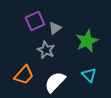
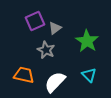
green star: rotated 15 degrees counterclockwise
orange trapezoid: rotated 120 degrees counterclockwise
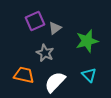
green star: rotated 25 degrees clockwise
gray star: moved 1 px left, 3 px down
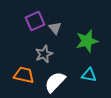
gray triangle: rotated 32 degrees counterclockwise
gray star: moved 1 px left, 1 px down; rotated 24 degrees clockwise
cyan triangle: rotated 35 degrees counterclockwise
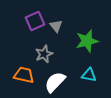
gray triangle: moved 1 px right, 2 px up
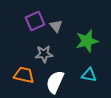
gray star: rotated 18 degrees clockwise
white semicircle: rotated 20 degrees counterclockwise
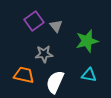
purple square: moved 1 px left; rotated 12 degrees counterclockwise
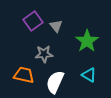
purple square: moved 1 px left
green star: rotated 20 degrees counterclockwise
cyan triangle: rotated 21 degrees clockwise
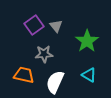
purple square: moved 1 px right, 4 px down
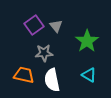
gray star: moved 1 px up
white semicircle: moved 3 px left, 2 px up; rotated 35 degrees counterclockwise
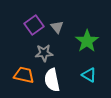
gray triangle: moved 1 px right, 1 px down
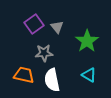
purple square: moved 1 px up
